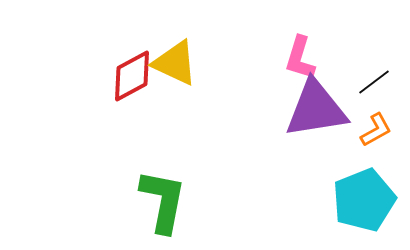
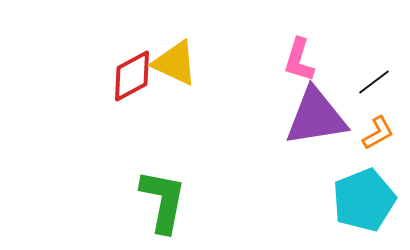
pink L-shape: moved 1 px left, 2 px down
purple triangle: moved 8 px down
orange L-shape: moved 2 px right, 3 px down
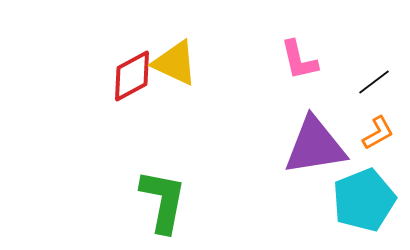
pink L-shape: rotated 30 degrees counterclockwise
purple triangle: moved 1 px left, 29 px down
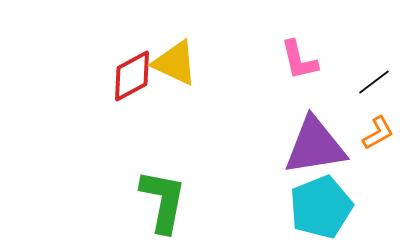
cyan pentagon: moved 43 px left, 7 px down
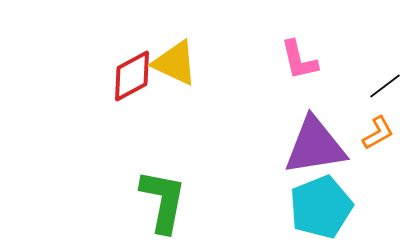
black line: moved 11 px right, 4 px down
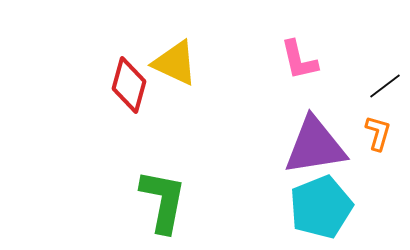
red diamond: moved 3 px left, 9 px down; rotated 46 degrees counterclockwise
orange L-shape: rotated 45 degrees counterclockwise
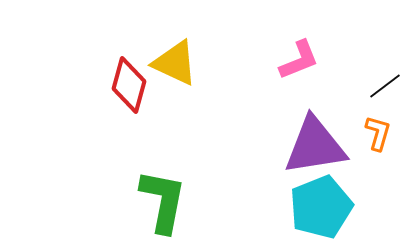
pink L-shape: rotated 99 degrees counterclockwise
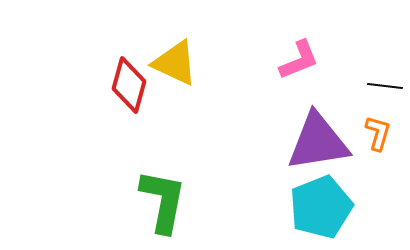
black line: rotated 44 degrees clockwise
purple triangle: moved 3 px right, 4 px up
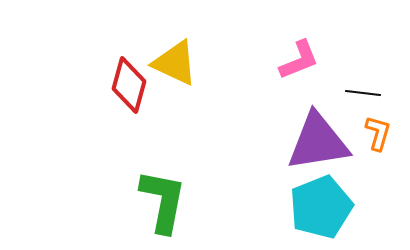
black line: moved 22 px left, 7 px down
